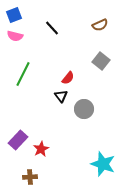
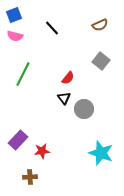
black triangle: moved 3 px right, 2 px down
red star: moved 1 px right, 2 px down; rotated 21 degrees clockwise
cyan star: moved 2 px left, 11 px up
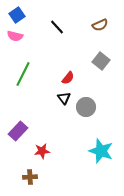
blue square: moved 3 px right; rotated 14 degrees counterclockwise
black line: moved 5 px right, 1 px up
gray circle: moved 2 px right, 2 px up
purple rectangle: moved 9 px up
cyan star: moved 2 px up
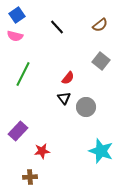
brown semicircle: rotated 14 degrees counterclockwise
